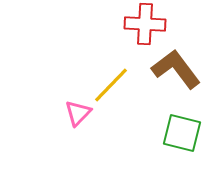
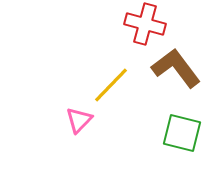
red cross: rotated 12 degrees clockwise
brown L-shape: moved 1 px up
pink triangle: moved 1 px right, 7 px down
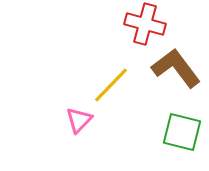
green square: moved 1 px up
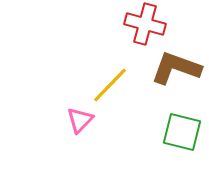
brown L-shape: rotated 33 degrees counterclockwise
yellow line: moved 1 px left
pink triangle: moved 1 px right
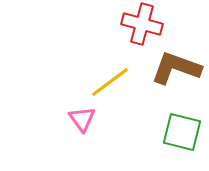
red cross: moved 3 px left
yellow line: moved 3 px up; rotated 9 degrees clockwise
pink triangle: moved 2 px right, 1 px up; rotated 20 degrees counterclockwise
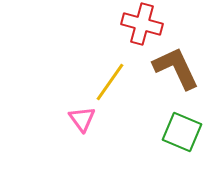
brown L-shape: rotated 45 degrees clockwise
yellow line: rotated 18 degrees counterclockwise
green square: rotated 9 degrees clockwise
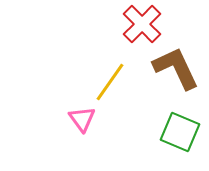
red cross: rotated 30 degrees clockwise
green square: moved 2 px left
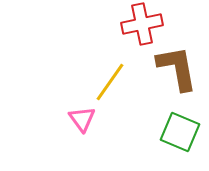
red cross: rotated 33 degrees clockwise
brown L-shape: moved 1 px right; rotated 15 degrees clockwise
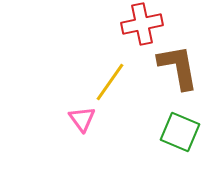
brown L-shape: moved 1 px right, 1 px up
